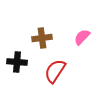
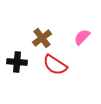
brown cross: rotated 30 degrees counterclockwise
red semicircle: moved 6 px up; rotated 90 degrees counterclockwise
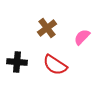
brown cross: moved 5 px right, 10 px up
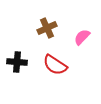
brown cross: rotated 12 degrees clockwise
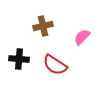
brown cross: moved 4 px left, 2 px up; rotated 12 degrees clockwise
black cross: moved 2 px right, 3 px up
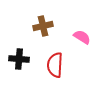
pink semicircle: rotated 78 degrees clockwise
red semicircle: rotated 60 degrees clockwise
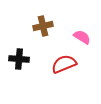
red semicircle: moved 9 px right, 1 px up; rotated 65 degrees clockwise
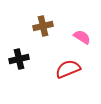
black cross: rotated 18 degrees counterclockwise
red semicircle: moved 4 px right, 5 px down
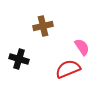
pink semicircle: moved 10 px down; rotated 24 degrees clockwise
black cross: rotated 30 degrees clockwise
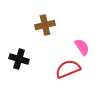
brown cross: moved 2 px right, 1 px up
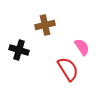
black cross: moved 9 px up
red semicircle: rotated 80 degrees clockwise
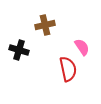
red semicircle: rotated 20 degrees clockwise
